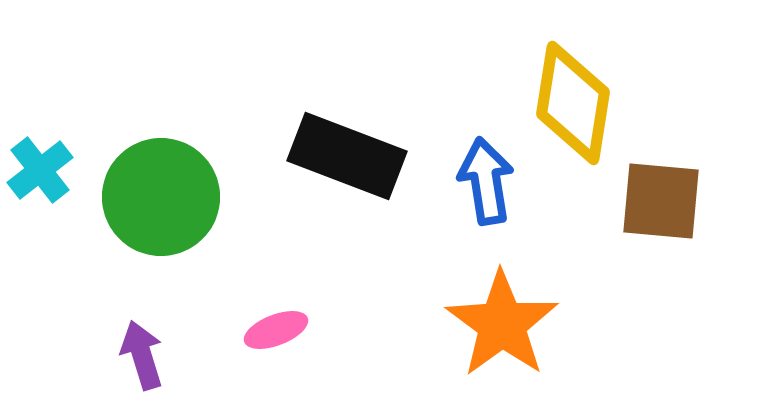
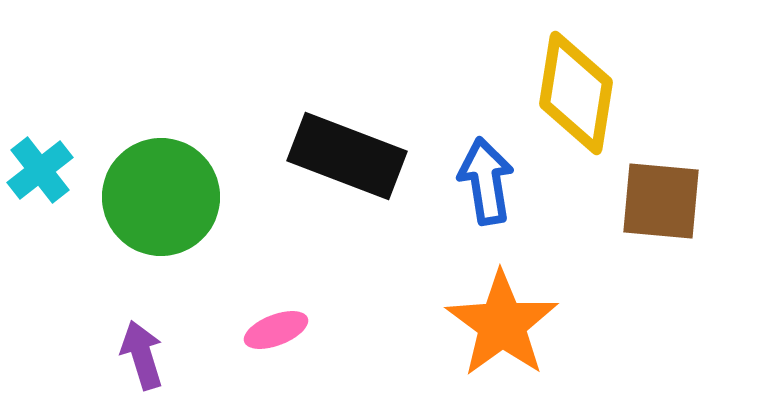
yellow diamond: moved 3 px right, 10 px up
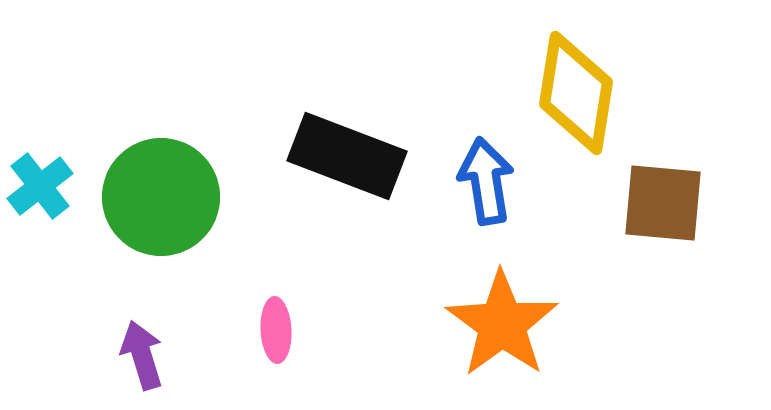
cyan cross: moved 16 px down
brown square: moved 2 px right, 2 px down
pink ellipse: rotated 72 degrees counterclockwise
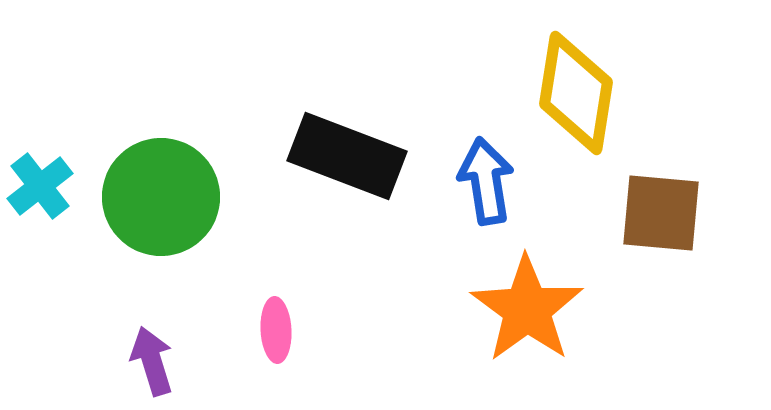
brown square: moved 2 px left, 10 px down
orange star: moved 25 px right, 15 px up
purple arrow: moved 10 px right, 6 px down
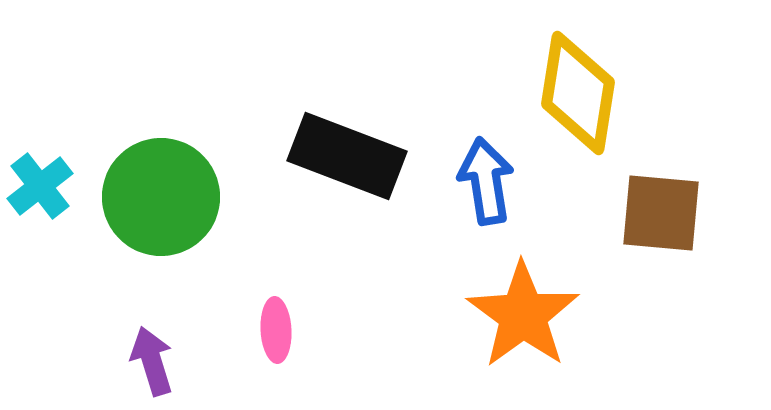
yellow diamond: moved 2 px right
orange star: moved 4 px left, 6 px down
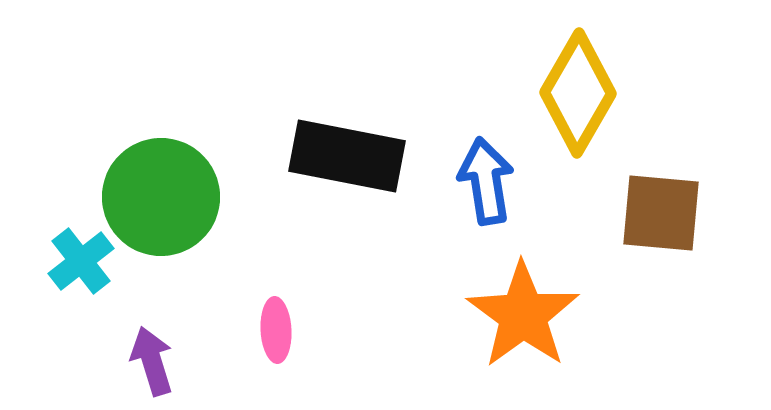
yellow diamond: rotated 21 degrees clockwise
black rectangle: rotated 10 degrees counterclockwise
cyan cross: moved 41 px right, 75 px down
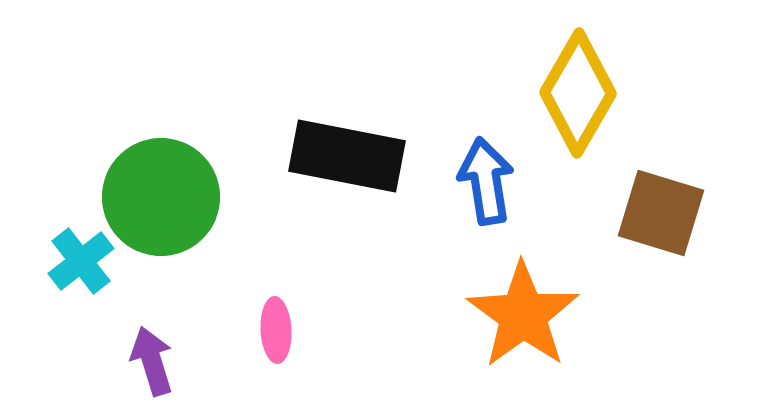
brown square: rotated 12 degrees clockwise
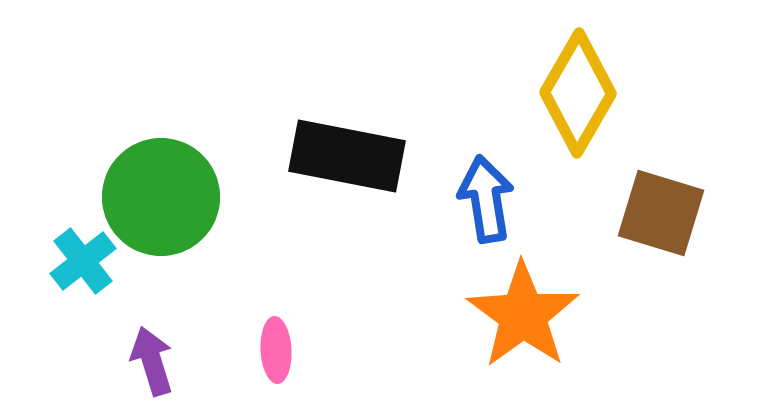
blue arrow: moved 18 px down
cyan cross: moved 2 px right
pink ellipse: moved 20 px down
